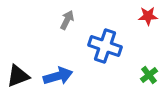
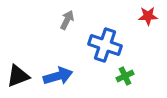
blue cross: moved 1 px up
green cross: moved 24 px left, 1 px down; rotated 12 degrees clockwise
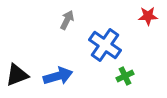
blue cross: rotated 16 degrees clockwise
black triangle: moved 1 px left, 1 px up
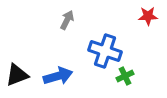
blue cross: moved 6 px down; rotated 16 degrees counterclockwise
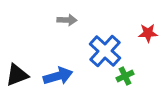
red star: moved 17 px down
gray arrow: rotated 66 degrees clockwise
blue cross: rotated 24 degrees clockwise
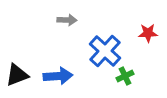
blue arrow: rotated 12 degrees clockwise
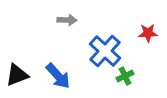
blue arrow: rotated 52 degrees clockwise
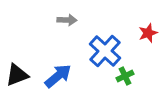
red star: rotated 18 degrees counterclockwise
blue arrow: rotated 88 degrees counterclockwise
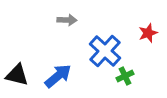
black triangle: rotated 35 degrees clockwise
